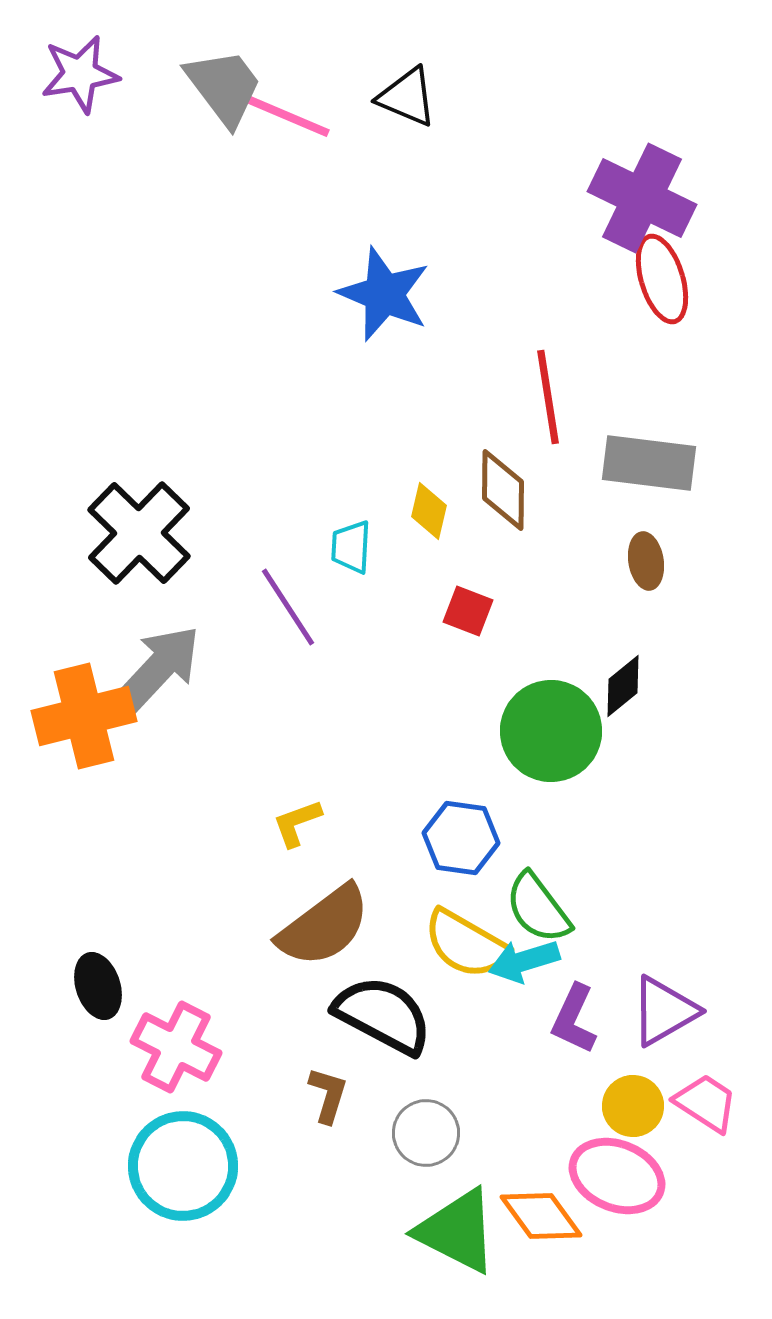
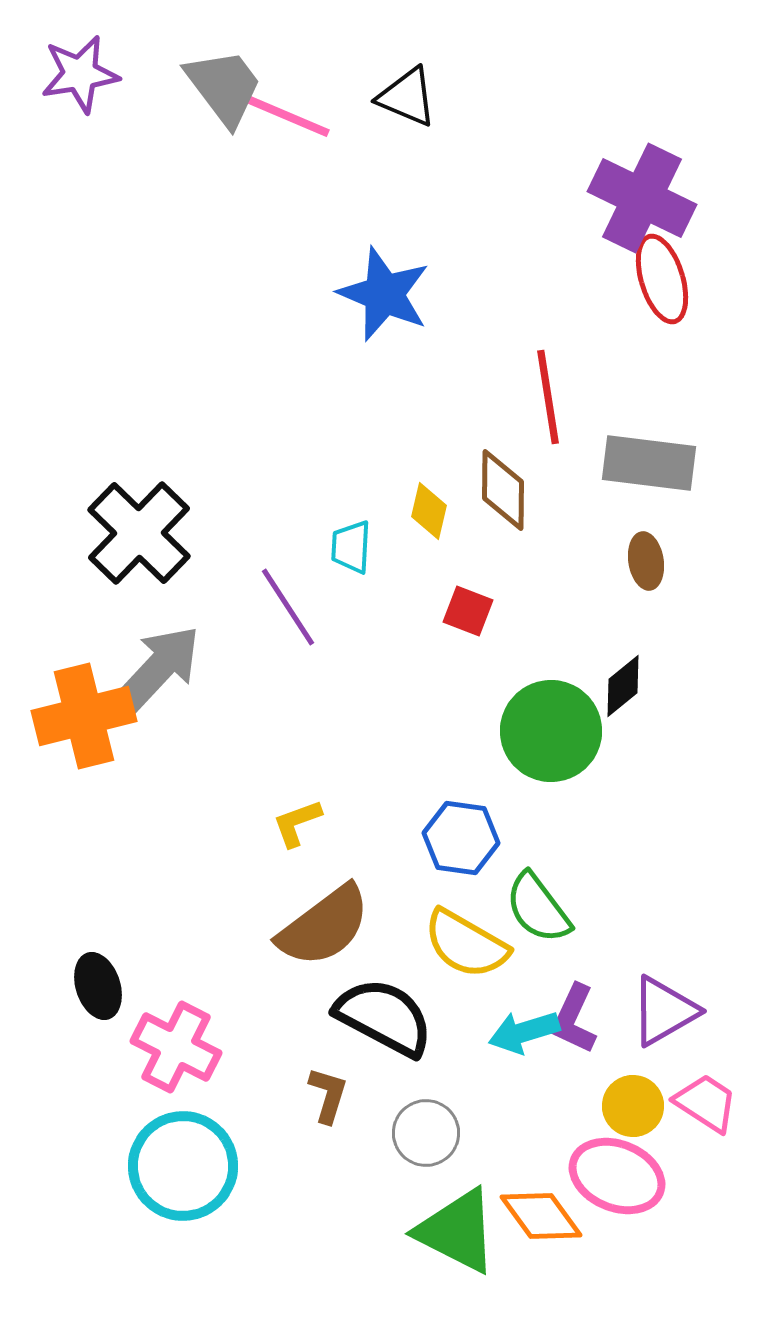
cyan arrow: moved 71 px down
black semicircle: moved 1 px right, 2 px down
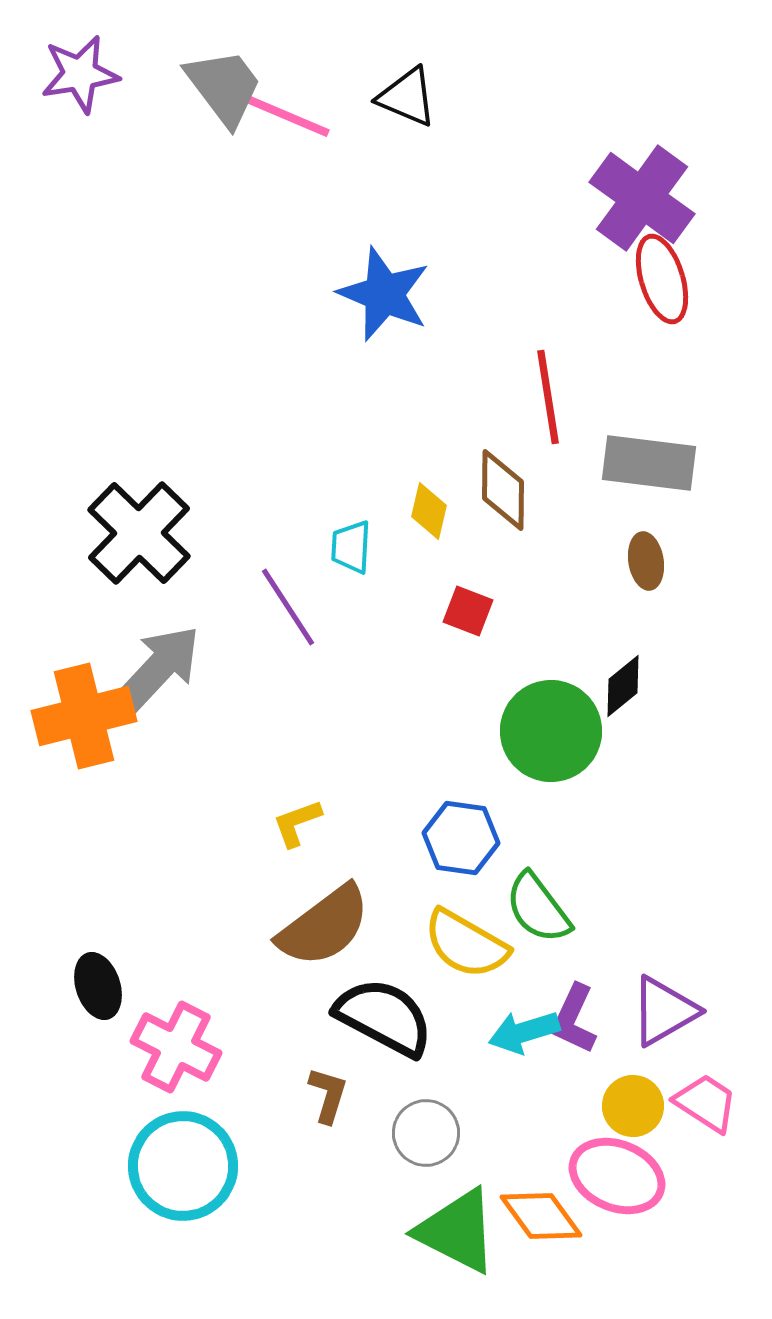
purple cross: rotated 10 degrees clockwise
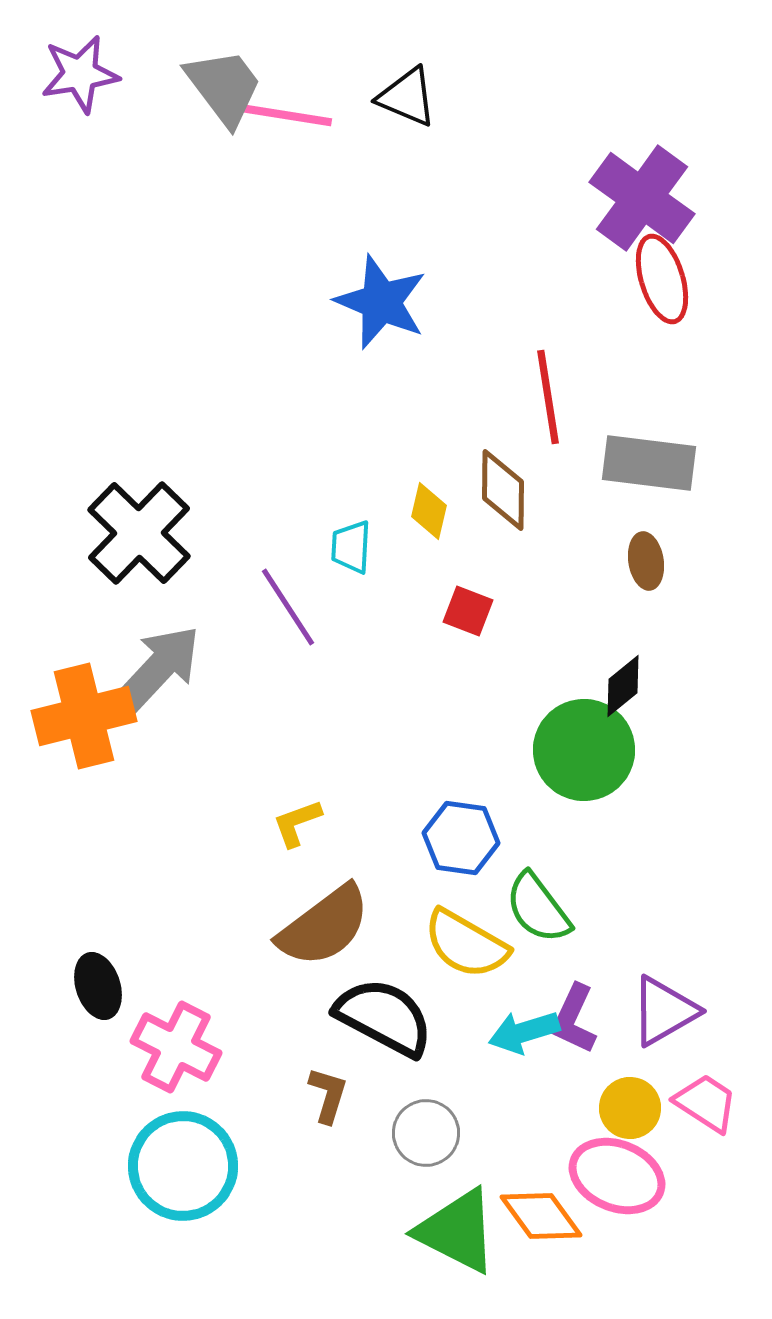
pink line: rotated 14 degrees counterclockwise
blue star: moved 3 px left, 8 px down
green circle: moved 33 px right, 19 px down
yellow circle: moved 3 px left, 2 px down
